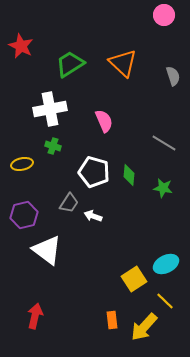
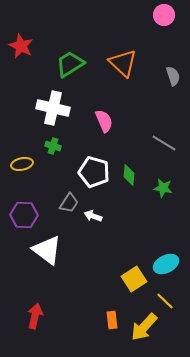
white cross: moved 3 px right, 1 px up; rotated 24 degrees clockwise
purple hexagon: rotated 16 degrees clockwise
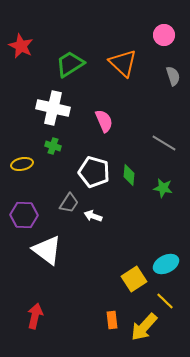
pink circle: moved 20 px down
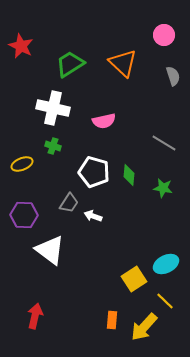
pink semicircle: rotated 100 degrees clockwise
yellow ellipse: rotated 10 degrees counterclockwise
white triangle: moved 3 px right
orange rectangle: rotated 12 degrees clockwise
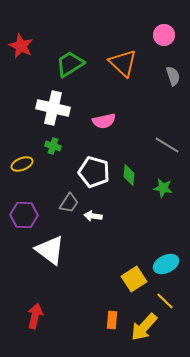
gray line: moved 3 px right, 2 px down
white arrow: rotated 12 degrees counterclockwise
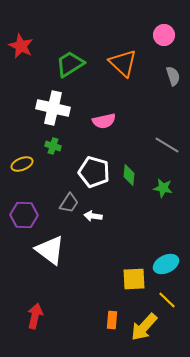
yellow square: rotated 30 degrees clockwise
yellow line: moved 2 px right, 1 px up
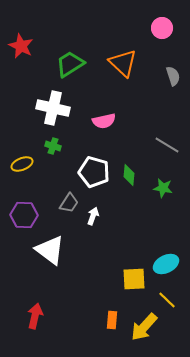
pink circle: moved 2 px left, 7 px up
white arrow: rotated 102 degrees clockwise
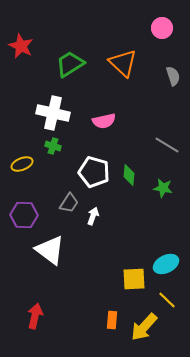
white cross: moved 5 px down
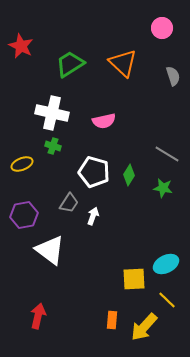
white cross: moved 1 px left
gray line: moved 9 px down
green diamond: rotated 25 degrees clockwise
purple hexagon: rotated 12 degrees counterclockwise
red arrow: moved 3 px right
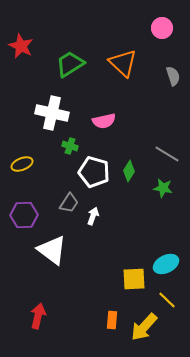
green cross: moved 17 px right
green diamond: moved 4 px up
purple hexagon: rotated 8 degrees clockwise
white triangle: moved 2 px right
